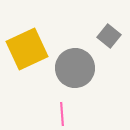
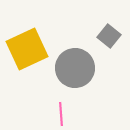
pink line: moved 1 px left
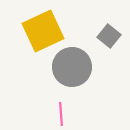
yellow square: moved 16 px right, 18 px up
gray circle: moved 3 px left, 1 px up
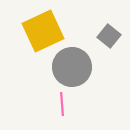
pink line: moved 1 px right, 10 px up
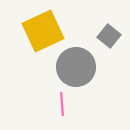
gray circle: moved 4 px right
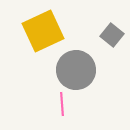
gray square: moved 3 px right, 1 px up
gray circle: moved 3 px down
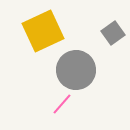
gray square: moved 1 px right, 2 px up; rotated 15 degrees clockwise
pink line: rotated 45 degrees clockwise
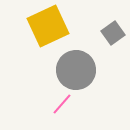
yellow square: moved 5 px right, 5 px up
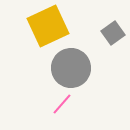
gray circle: moved 5 px left, 2 px up
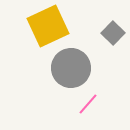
gray square: rotated 10 degrees counterclockwise
pink line: moved 26 px right
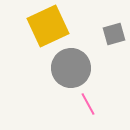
gray square: moved 1 px right, 1 px down; rotated 30 degrees clockwise
pink line: rotated 70 degrees counterclockwise
